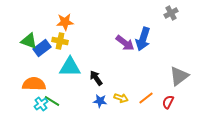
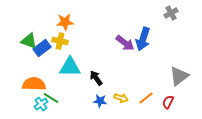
green line: moved 1 px left, 3 px up
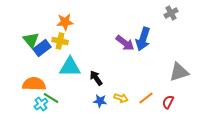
green triangle: moved 2 px right, 1 px up; rotated 30 degrees clockwise
gray triangle: moved 4 px up; rotated 20 degrees clockwise
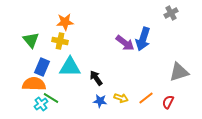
blue rectangle: moved 19 px down; rotated 30 degrees counterclockwise
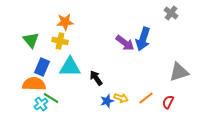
gray cross: rotated 24 degrees counterclockwise
blue star: moved 7 px right; rotated 24 degrees counterclockwise
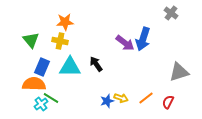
black arrow: moved 14 px up
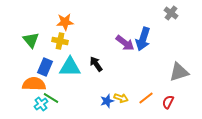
blue rectangle: moved 3 px right
